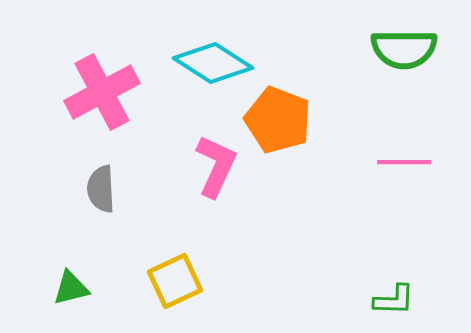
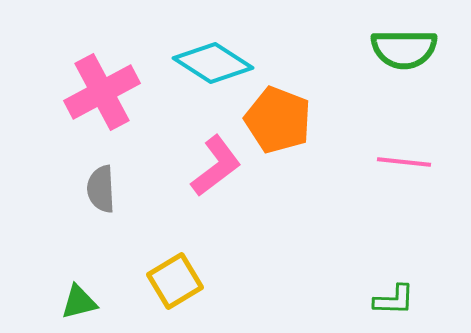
pink line: rotated 6 degrees clockwise
pink L-shape: rotated 28 degrees clockwise
yellow square: rotated 6 degrees counterclockwise
green triangle: moved 8 px right, 14 px down
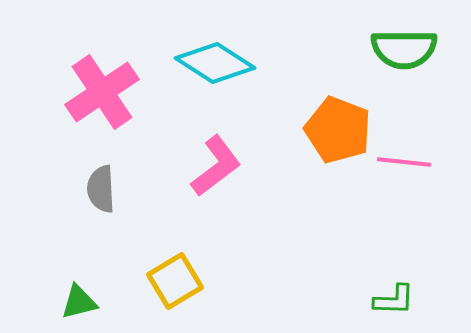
cyan diamond: moved 2 px right
pink cross: rotated 6 degrees counterclockwise
orange pentagon: moved 60 px right, 10 px down
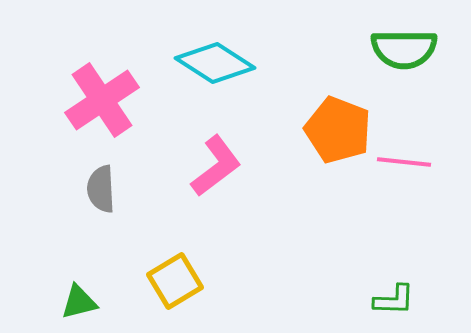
pink cross: moved 8 px down
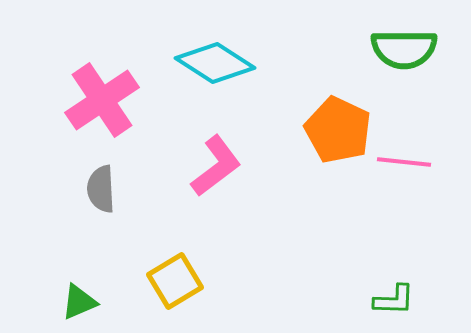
orange pentagon: rotated 4 degrees clockwise
green triangle: rotated 9 degrees counterclockwise
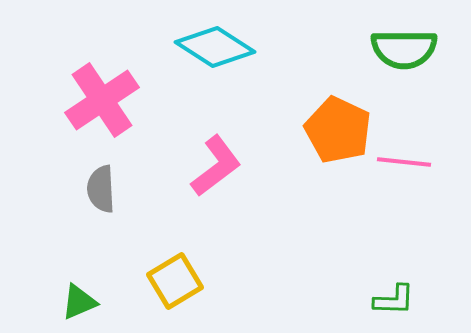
cyan diamond: moved 16 px up
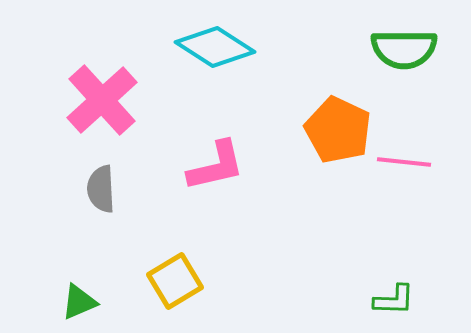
pink cross: rotated 8 degrees counterclockwise
pink L-shape: rotated 24 degrees clockwise
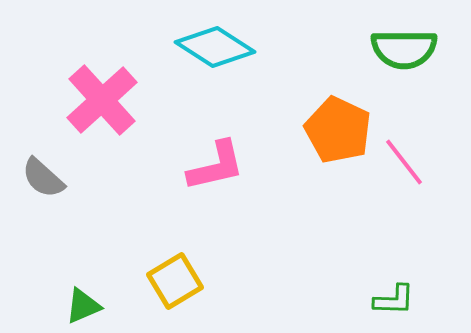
pink line: rotated 46 degrees clockwise
gray semicircle: moved 58 px left, 11 px up; rotated 45 degrees counterclockwise
green triangle: moved 4 px right, 4 px down
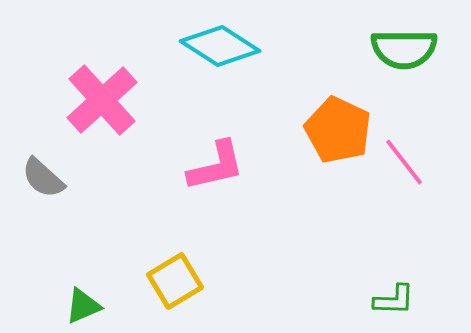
cyan diamond: moved 5 px right, 1 px up
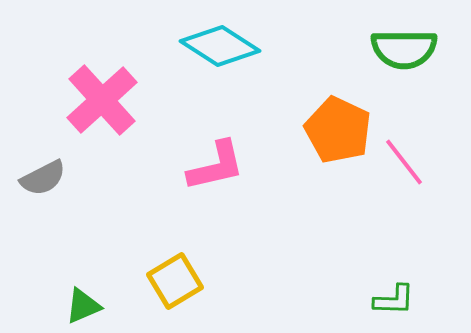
gray semicircle: rotated 69 degrees counterclockwise
